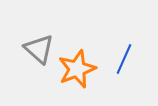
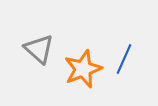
orange star: moved 6 px right
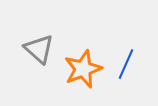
blue line: moved 2 px right, 5 px down
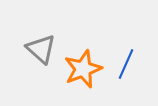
gray triangle: moved 2 px right
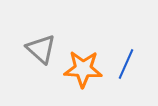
orange star: rotated 24 degrees clockwise
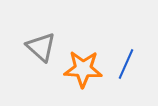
gray triangle: moved 2 px up
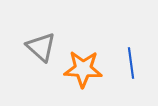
blue line: moved 5 px right, 1 px up; rotated 32 degrees counterclockwise
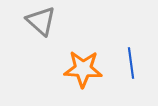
gray triangle: moved 26 px up
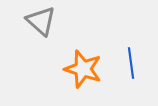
orange star: rotated 15 degrees clockwise
